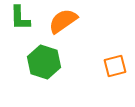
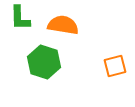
orange semicircle: moved 4 px down; rotated 44 degrees clockwise
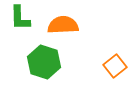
orange semicircle: rotated 12 degrees counterclockwise
orange square: rotated 25 degrees counterclockwise
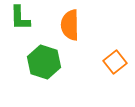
orange semicircle: moved 7 px right; rotated 88 degrees counterclockwise
orange square: moved 4 px up
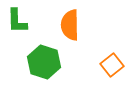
green L-shape: moved 3 px left, 3 px down
orange square: moved 3 px left, 3 px down
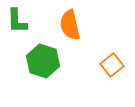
orange semicircle: rotated 12 degrees counterclockwise
green hexagon: moved 1 px left, 1 px up
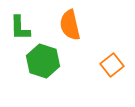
green L-shape: moved 3 px right, 7 px down
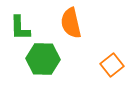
orange semicircle: moved 1 px right, 2 px up
green hexagon: moved 2 px up; rotated 16 degrees counterclockwise
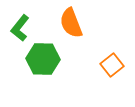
orange semicircle: rotated 8 degrees counterclockwise
green L-shape: rotated 40 degrees clockwise
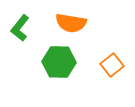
orange semicircle: rotated 60 degrees counterclockwise
green hexagon: moved 16 px right, 3 px down
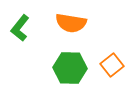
green hexagon: moved 11 px right, 6 px down
